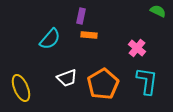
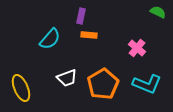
green semicircle: moved 1 px down
cyan L-shape: moved 3 px down; rotated 104 degrees clockwise
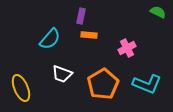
pink cross: moved 10 px left; rotated 24 degrees clockwise
white trapezoid: moved 5 px left, 4 px up; rotated 40 degrees clockwise
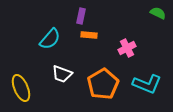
green semicircle: moved 1 px down
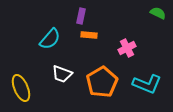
orange pentagon: moved 1 px left, 2 px up
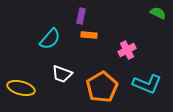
pink cross: moved 2 px down
orange pentagon: moved 5 px down
yellow ellipse: rotated 52 degrees counterclockwise
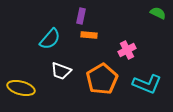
white trapezoid: moved 1 px left, 3 px up
orange pentagon: moved 8 px up
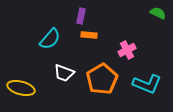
white trapezoid: moved 3 px right, 2 px down
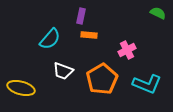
white trapezoid: moved 1 px left, 2 px up
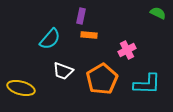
cyan L-shape: rotated 20 degrees counterclockwise
